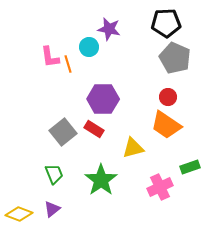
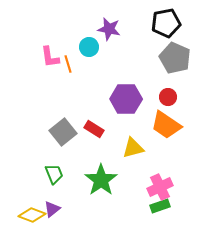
black pentagon: rotated 8 degrees counterclockwise
purple hexagon: moved 23 px right
green rectangle: moved 30 px left, 39 px down
yellow diamond: moved 13 px right, 1 px down
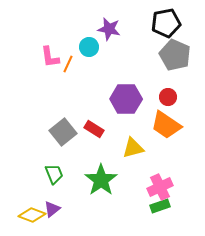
gray pentagon: moved 3 px up
orange line: rotated 42 degrees clockwise
